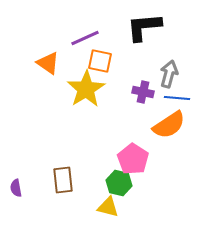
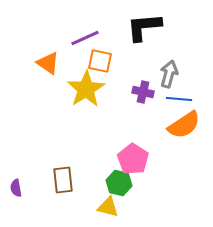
blue line: moved 2 px right, 1 px down
orange semicircle: moved 15 px right
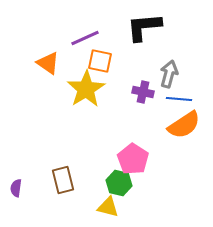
brown rectangle: rotated 8 degrees counterclockwise
purple semicircle: rotated 18 degrees clockwise
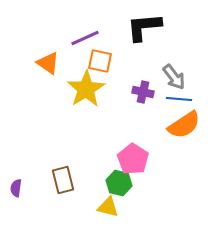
gray arrow: moved 5 px right, 3 px down; rotated 128 degrees clockwise
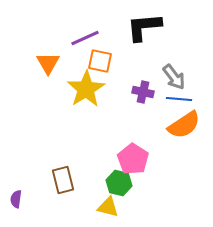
orange triangle: rotated 25 degrees clockwise
purple semicircle: moved 11 px down
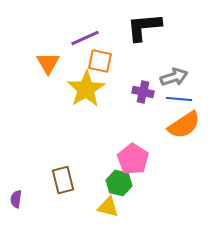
gray arrow: rotated 72 degrees counterclockwise
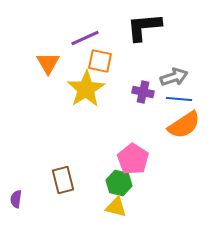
yellow triangle: moved 8 px right
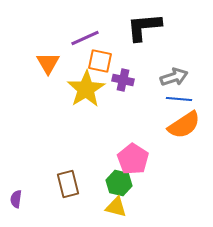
purple cross: moved 20 px left, 12 px up
brown rectangle: moved 5 px right, 4 px down
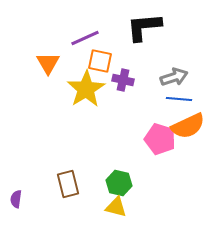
orange semicircle: moved 4 px right, 1 px down; rotated 8 degrees clockwise
pink pentagon: moved 27 px right, 20 px up; rotated 16 degrees counterclockwise
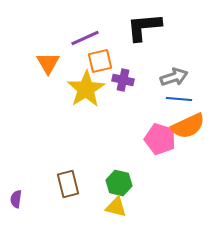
orange square: rotated 25 degrees counterclockwise
